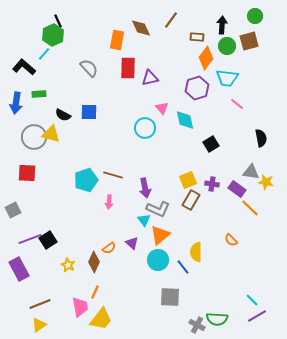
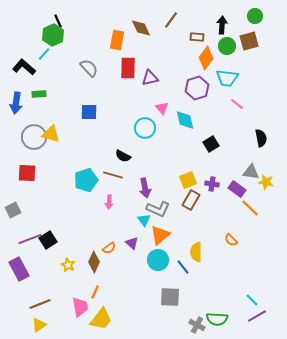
black semicircle at (63, 115): moved 60 px right, 41 px down
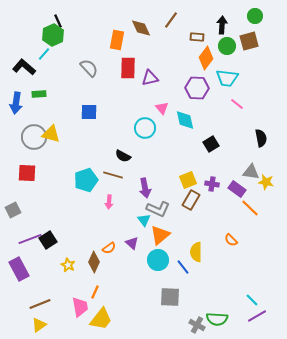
purple hexagon at (197, 88): rotated 20 degrees clockwise
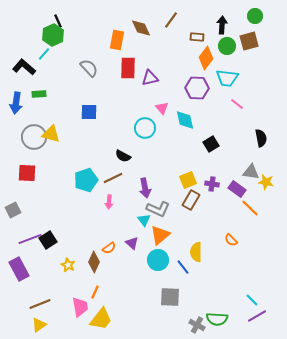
brown line at (113, 175): moved 3 px down; rotated 42 degrees counterclockwise
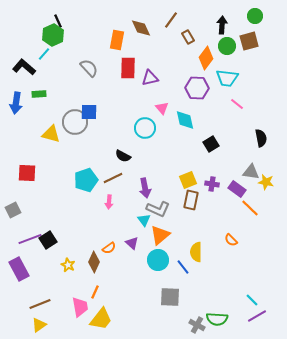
brown rectangle at (197, 37): moved 9 px left; rotated 56 degrees clockwise
gray circle at (34, 137): moved 41 px right, 15 px up
brown rectangle at (191, 200): rotated 18 degrees counterclockwise
